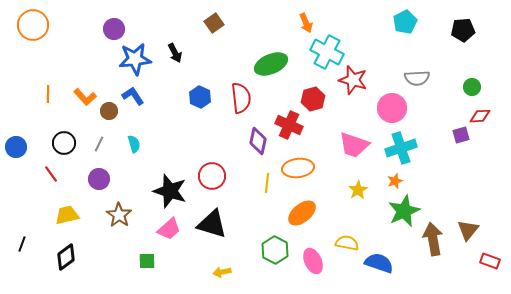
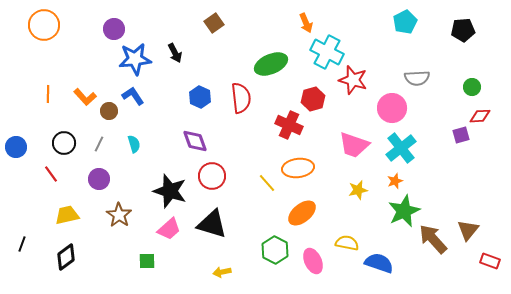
orange circle at (33, 25): moved 11 px right
purple diamond at (258, 141): moved 63 px left; rotated 32 degrees counterclockwise
cyan cross at (401, 148): rotated 20 degrees counterclockwise
yellow line at (267, 183): rotated 48 degrees counterclockwise
yellow star at (358, 190): rotated 18 degrees clockwise
brown arrow at (433, 239): rotated 32 degrees counterclockwise
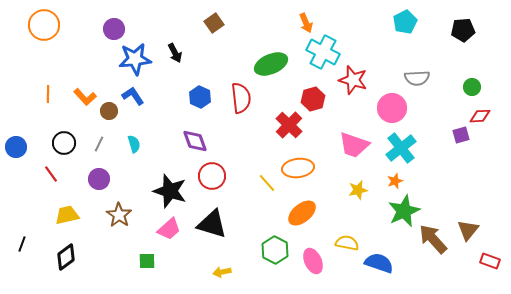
cyan cross at (327, 52): moved 4 px left
red cross at (289, 125): rotated 20 degrees clockwise
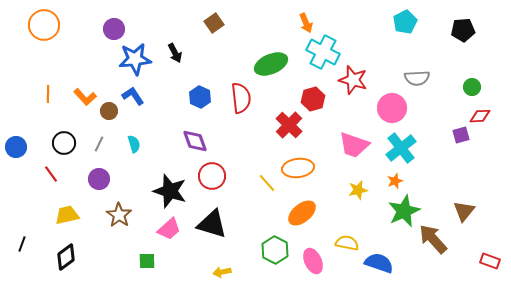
brown triangle at (468, 230): moved 4 px left, 19 px up
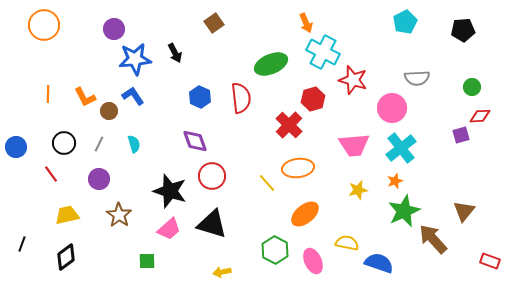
orange L-shape at (85, 97): rotated 15 degrees clockwise
pink trapezoid at (354, 145): rotated 24 degrees counterclockwise
orange ellipse at (302, 213): moved 3 px right, 1 px down
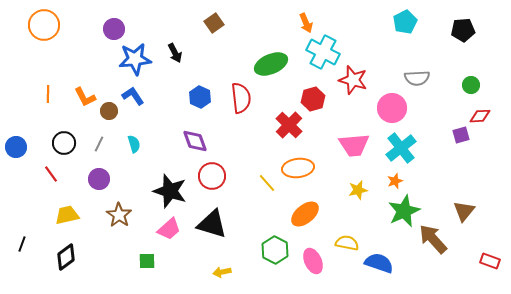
green circle at (472, 87): moved 1 px left, 2 px up
